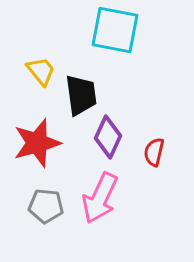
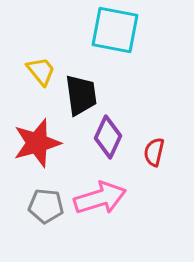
pink arrow: rotated 132 degrees counterclockwise
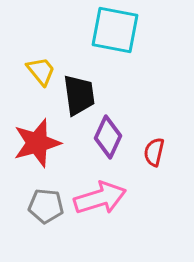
black trapezoid: moved 2 px left
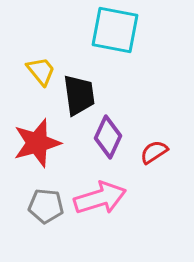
red semicircle: rotated 44 degrees clockwise
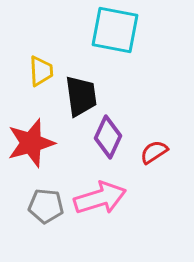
yellow trapezoid: rotated 36 degrees clockwise
black trapezoid: moved 2 px right, 1 px down
red star: moved 6 px left
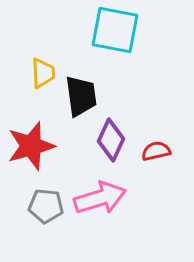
yellow trapezoid: moved 2 px right, 2 px down
purple diamond: moved 3 px right, 3 px down
red star: moved 3 px down
red semicircle: moved 2 px right, 1 px up; rotated 20 degrees clockwise
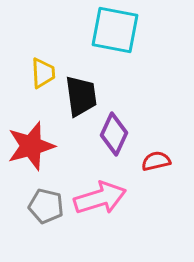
purple diamond: moved 3 px right, 6 px up
red semicircle: moved 10 px down
gray pentagon: rotated 8 degrees clockwise
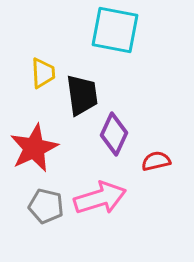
black trapezoid: moved 1 px right, 1 px up
red star: moved 3 px right, 2 px down; rotated 9 degrees counterclockwise
